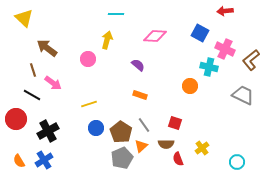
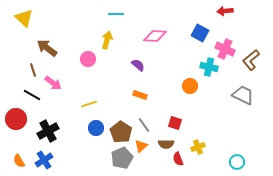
yellow cross: moved 4 px left, 1 px up; rotated 16 degrees clockwise
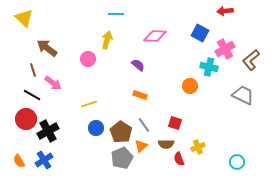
pink cross: rotated 36 degrees clockwise
red circle: moved 10 px right
red semicircle: moved 1 px right
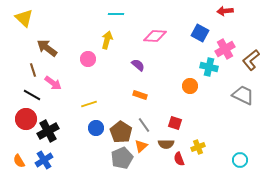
cyan circle: moved 3 px right, 2 px up
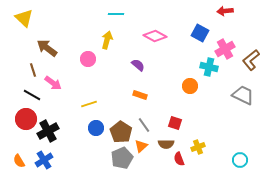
pink diamond: rotated 25 degrees clockwise
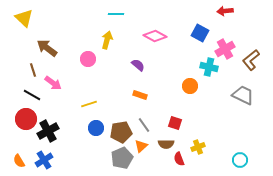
brown pentagon: rotated 30 degrees clockwise
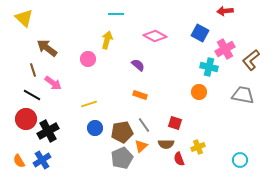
orange circle: moved 9 px right, 6 px down
gray trapezoid: rotated 15 degrees counterclockwise
blue circle: moved 1 px left
brown pentagon: moved 1 px right
blue cross: moved 2 px left
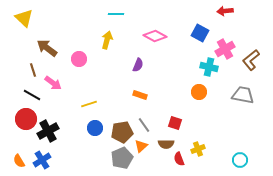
pink circle: moved 9 px left
purple semicircle: rotated 72 degrees clockwise
yellow cross: moved 2 px down
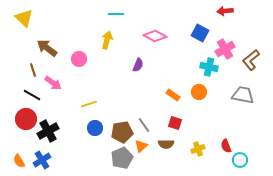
orange rectangle: moved 33 px right; rotated 16 degrees clockwise
red semicircle: moved 47 px right, 13 px up
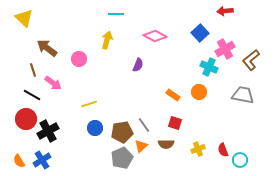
blue square: rotated 18 degrees clockwise
cyan cross: rotated 12 degrees clockwise
red semicircle: moved 3 px left, 4 px down
